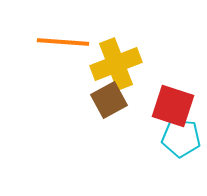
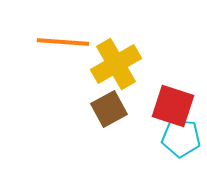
yellow cross: rotated 9 degrees counterclockwise
brown square: moved 9 px down
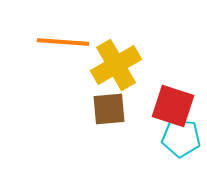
yellow cross: moved 1 px down
brown square: rotated 24 degrees clockwise
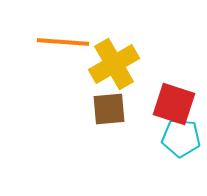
yellow cross: moved 2 px left, 1 px up
red square: moved 1 px right, 2 px up
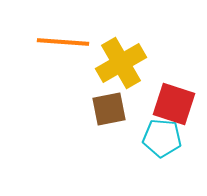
yellow cross: moved 7 px right, 1 px up
brown square: rotated 6 degrees counterclockwise
cyan pentagon: moved 19 px left
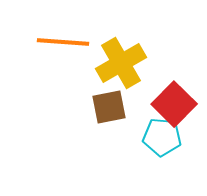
red square: rotated 27 degrees clockwise
brown square: moved 2 px up
cyan pentagon: moved 1 px up
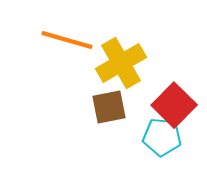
orange line: moved 4 px right, 2 px up; rotated 12 degrees clockwise
red square: moved 1 px down
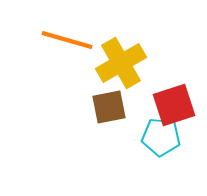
red square: rotated 27 degrees clockwise
cyan pentagon: moved 1 px left
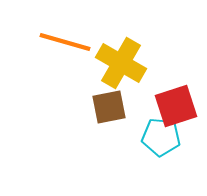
orange line: moved 2 px left, 2 px down
yellow cross: rotated 30 degrees counterclockwise
red square: moved 2 px right, 1 px down
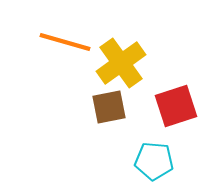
yellow cross: rotated 24 degrees clockwise
cyan pentagon: moved 7 px left, 24 px down
